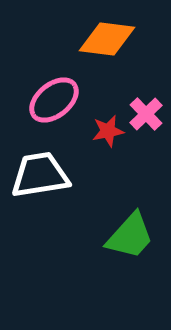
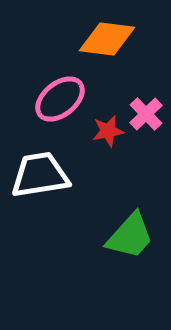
pink ellipse: moved 6 px right, 1 px up
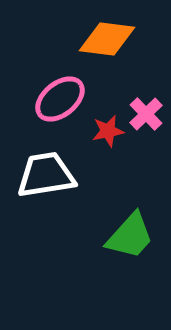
white trapezoid: moved 6 px right
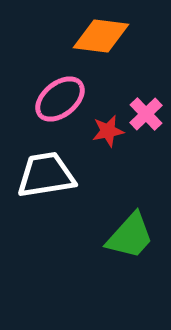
orange diamond: moved 6 px left, 3 px up
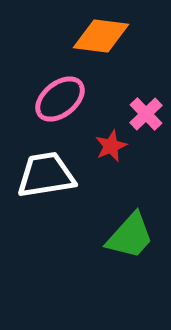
red star: moved 3 px right, 15 px down; rotated 12 degrees counterclockwise
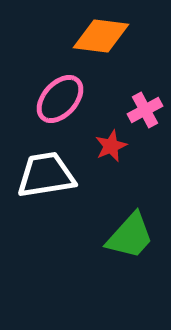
pink ellipse: rotated 9 degrees counterclockwise
pink cross: moved 1 px left, 4 px up; rotated 16 degrees clockwise
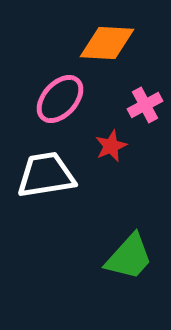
orange diamond: moved 6 px right, 7 px down; rotated 4 degrees counterclockwise
pink cross: moved 5 px up
green trapezoid: moved 1 px left, 21 px down
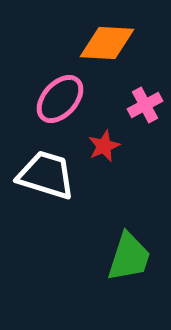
red star: moved 7 px left
white trapezoid: rotated 26 degrees clockwise
green trapezoid: rotated 24 degrees counterclockwise
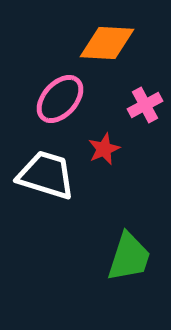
red star: moved 3 px down
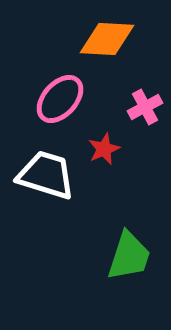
orange diamond: moved 4 px up
pink cross: moved 2 px down
green trapezoid: moved 1 px up
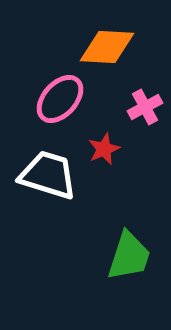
orange diamond: moved 8 px down
white trapezoid: moved 2 px right
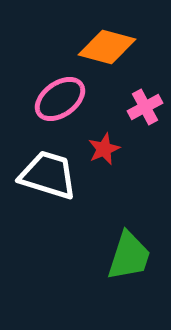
orange diamond: rotated 12 degrees clockwise
pink ellipse: rotated 12 degrees clockwise
